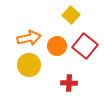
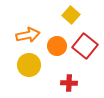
orange arrow: moved 1 px left, 3 px up
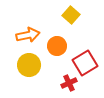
red square: moved 17 px down; rotated 20 degrees clockwise
red cross: rotated 28 degrees counterclockwise
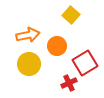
yellow circle: moved 1 px up
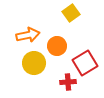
yellow square: moved 2 px up; rotated 12 degrees clockwise
yellow circle: moved 5 px right, 1 px up
red cross: moved 1 px left, 1 px up; rotated 21 degrees clockwise
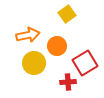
yellow square: moved 4 px left, 1 px down
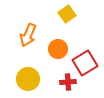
orange arrow: rotated 125 degrees clockwise
orange circle: moved 1 px right, 3 px down
yellow circle: moved 6 px left, 16 px down
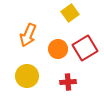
yellow square: moved 3 px right, 1 px up
red square: moved 15 px up
yellow circle: moved 1 px left, 3 px up
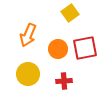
red square: rotated 20 degrees clockwise
yellow circle: moved 1 px right, 2 px up
red cross: moved 4 px left, 1 px up
